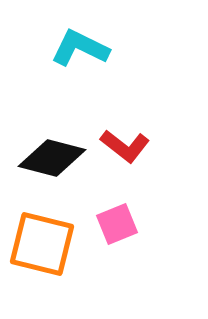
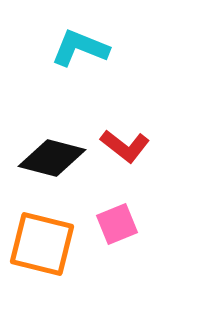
cyan L-shape: rotated 4 degrees counterclockwise
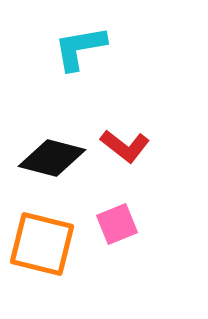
cyan L-shape: rotated 32 degrees counterclockwise
